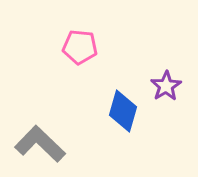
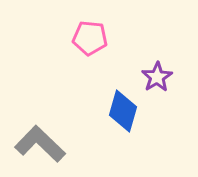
pink pentagon: moved 10 px right, 9 px up
purple star: moved 9 px left, 9 px up
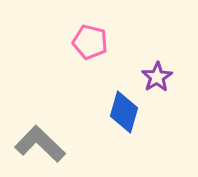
pink pentagon: moved 4 px down; rotated 8 degrees clockwise
blue diamond: moved 1 px right, 1 px down
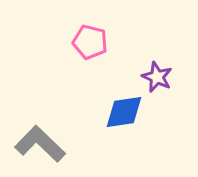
purple star: rotated 16 degrees counterclockwise
blue diamond: rotated 66 degrees clockwise
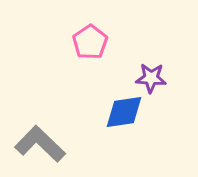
pink pentagon: rotated 24 degrees clockwise
purple star: moved 6 px left, 1 px down; rotated 20 degrees counterclockwise
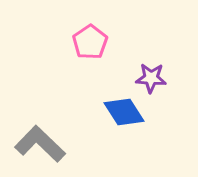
blue diamond: rotated 66 degrees clockwise
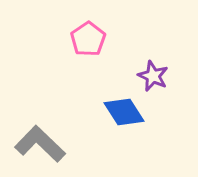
pink pentagon: moved 2 px left, 3 px up
purple star: moved 2 px right, 2 px up; rotated 20 degrees clockwise
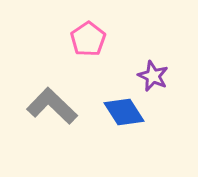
gray L-shape: moved 12 px right, 38 px up
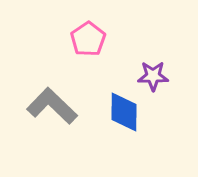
purple star: rotated 24 degrees counterclockwise
blue diamond: rotated 33 degrees clockwise
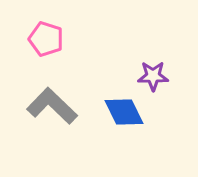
pink pentagon: moved 42 px left; rotated 20 degrees counterclockwise
blue diamond: rotated 27 degrees counterclockwise
